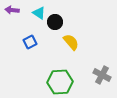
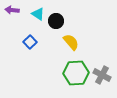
cyan triangle: moved 1 px left, 1 px down
black circle: moved 1 px right, 1 px up
blue square: rotated 16 degrees counterclockwise
green hexagon: moved 16 px right, 9 px up
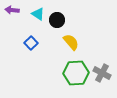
black circle: moved 1 px right, 1 px up
blue square: moved 1 px right, 1 px down
gray cross: moved 2 px up
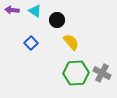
cyan triangle: moved 3 px left, 3 px up
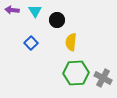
cyan triangle: rotated 24 degrees clockwise
yellow semicircle: rotated 132 degrees counterclockwise
gray cross: moved 1 px right, 5 px down
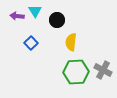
purple arrow: moved 5 px right, 6 px down
green hexagon: moved 1 px up
gray cross: moved 8 px up
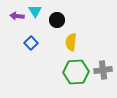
gray cross: rotated 36 degrees counterclockwise
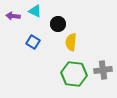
cyan triangle: rotated 32 degrees counterclockwise
purple arrow: moved 4 px left
black circle: moved 1 px right, 4 px down
blue square: moved 2 px right, 1 px up; rotated 16 degrees counterclockwise
green hexagon: moved 2 px left, 2 px down; rotated 10 degrees clockwise
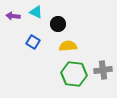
cyan triangle: moved 1 px right, 1 px down
yellow semicircle: moved 3 px left, 4 px down; rotated 78 degrees clockwise
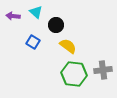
cyan triangle: rotated 16 degrees clockwise
black circle: moved 2 px left, 1 px down
yellow semicircle: rotated 42 degrees clockwise
